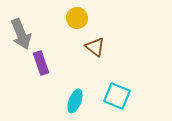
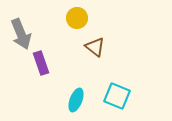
cyan ellipse: moved 1 px right, 1 px up
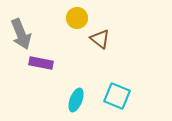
brown triangle: moved 5 px right, 8 px up
purple rectangle: rotated 60 degrees counterclockwise
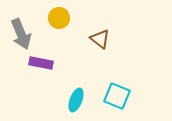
yellow circle: moved 18 px left
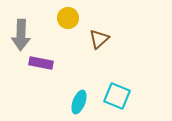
yellow circle: moved 9 px right
gray arrow: moved 1 px down; rotated 24 degrees clockwise
brown triangle: moved 1 px left; rotated 40 degrees clockwise
cyan ellipse: moved 3 px right, 2 px down
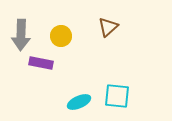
yellow circle: moved 7 px left, 18 px down
brown triangle: moved 9 px right, 12 px up
cyan square: rotated 16 degrees counterclockwise
cyan ellipse: rotated 45 degrees clockwise
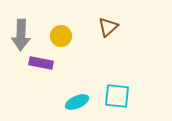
cyan ellipse: moved 2 px left
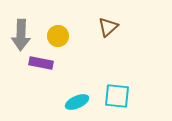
yellow circle: moved 3 px left
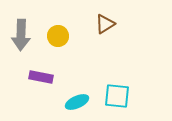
brown triangle: moved 3 px left, 3 px up; rotated 10 degrees clockwise
purple rectangle: moved 14 px down
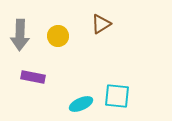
brown triangle: moved 4 px left
gray arrow: moved 1 px left
purple rectangle: moved 8 px left
cyan ellipse: moved 4 px right, 2 px down
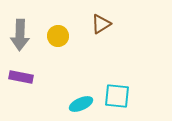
purple rectangle: moved 12 px left
